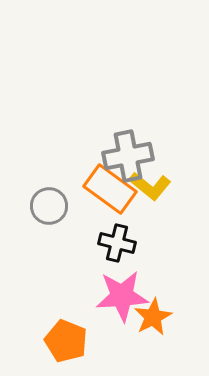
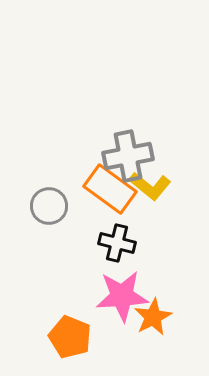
orange pentagon: moved 4 px right, 4 px up
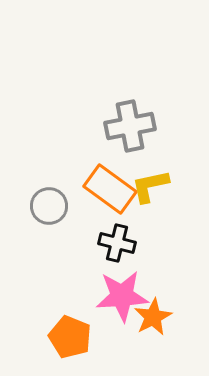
gray cross: moved 2 px right, 30 px up
yellow L-shape: rotated 129 degrees clockwise
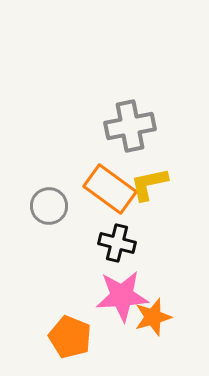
yellow L-shape: moved 1 px left, 2 px up
orange star: rotated 12 degrees clockwise
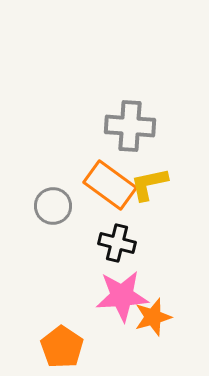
gray cross: rotated 15 degrees clockwise
orange rectangle: moved 4 px up
gray circle: moved 4 px right
orange pentagon: moved 8 px left, 10 px down; rotated 12 degrees clockwise
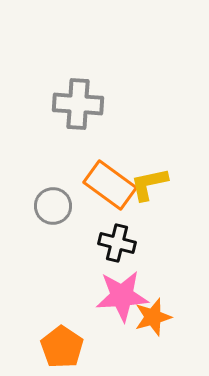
gray cross: moved 52 px left, 22 px up
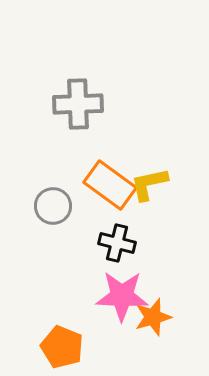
gray cross: rotated 6 degrees counterclockwise
pink star: rotated 6 degrees clockwise
orange pentagon: rotated 12 degrees counterclockwise
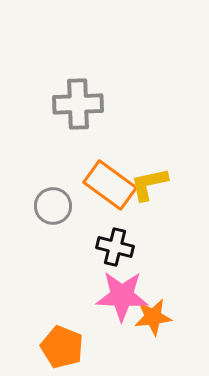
black cross: moved 2 px left, 4 px down
orange star: rotated 9 degrees clockwise
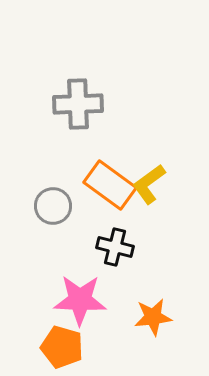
yellow L-shape: rotated 24 degrees counterclockwise
pink star: moved 42 px left, 4 px down
orange pentagon: rotated 6 degrees counterclockwise
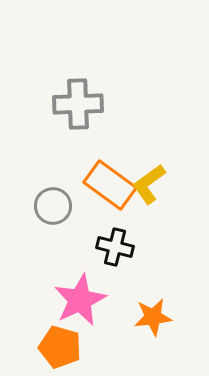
pink star: rotated 28 degrees counterclockwise
orange pentagon: moved 2 px left
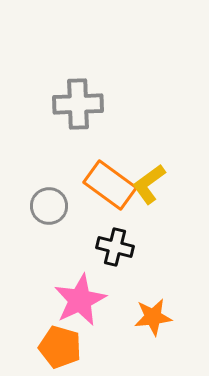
gray circle: moved 4 px left
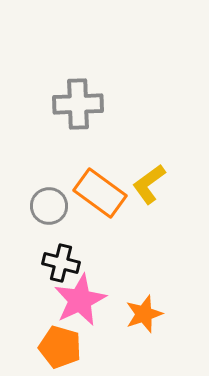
orange rectangle: moved 10 px left, 8 px down
black cross: moved 54 px left, 16 px down
orange star: moved 9 px left, 3 px up; rotated 12 degrees counterclockwise
